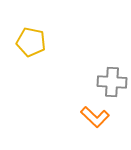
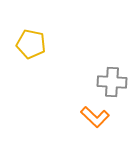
yellow pentagon: moved 2 px down
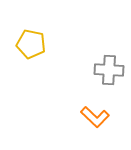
gray cross: moved 3 px left, 12 px up
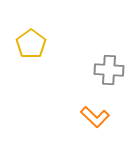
yellow pentagon: rotated 24 degrees clockwise
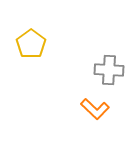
orange L-shape: moved 8 px up
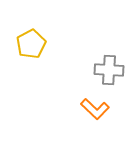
yellow pentagon: rotated 8 degrees clockwise
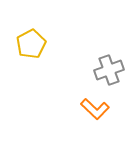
gray cross: rotated 24 degrees counterclockwise
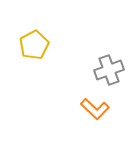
yellow pentagon: moved 3 px right, 1 px down
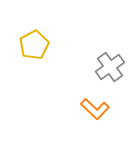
gray cross: moved 1 px right, 3 px up; rotated 16 degrees counterclockwise
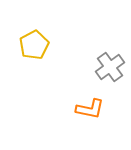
orange L-shape: moved 5 px left; rotated 32 degrees counterclockwise
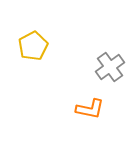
yellow pentagon: moved 1 px left, 1 px down
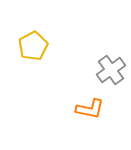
gray cross: moved 1 px right, 3 px down
